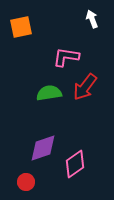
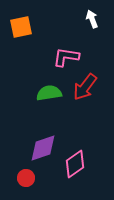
red circle: moved 4 px up
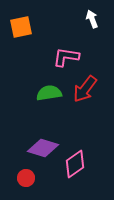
red arrow: moved 2 px down
purple diamond: rotated 36 degrees clockwise
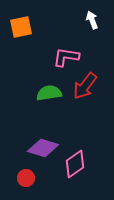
white arrow: moved 1 px down
red arrow: moved 3 px up
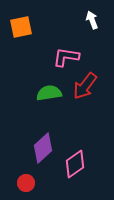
purple diamond: rotated 60 degrees counterclockwise
red circle: moved 5 px down
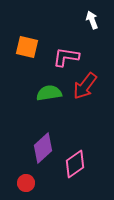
orange square: moved 6 px right, 20 px down; rotated 25 degrees clockwise
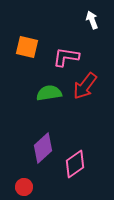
red circle: moved 2 px left, 4 px down
